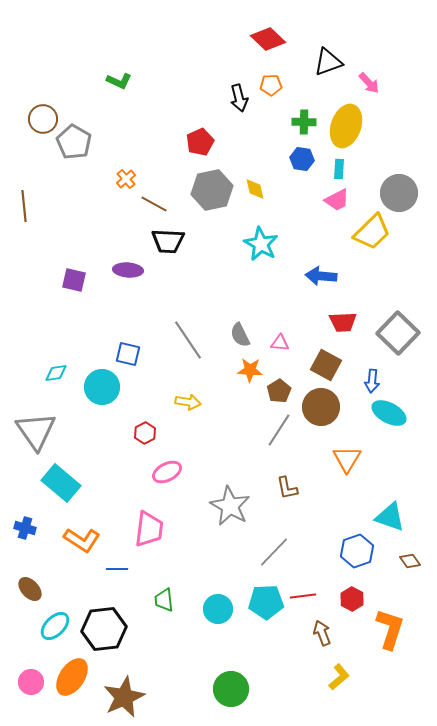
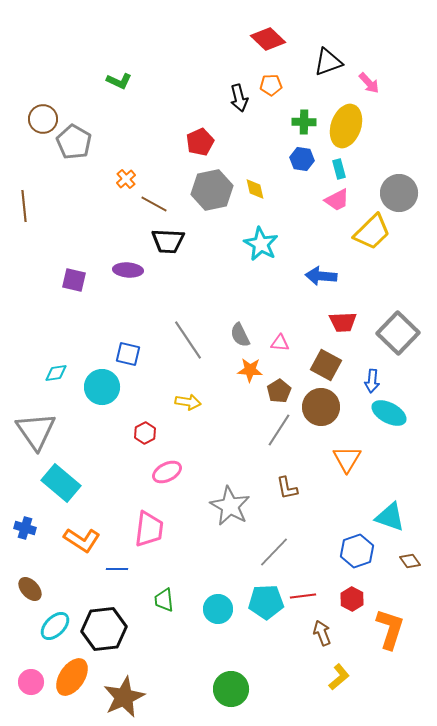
cyan rectangle at (339, 169): rotated 18 degrees counterclockwise
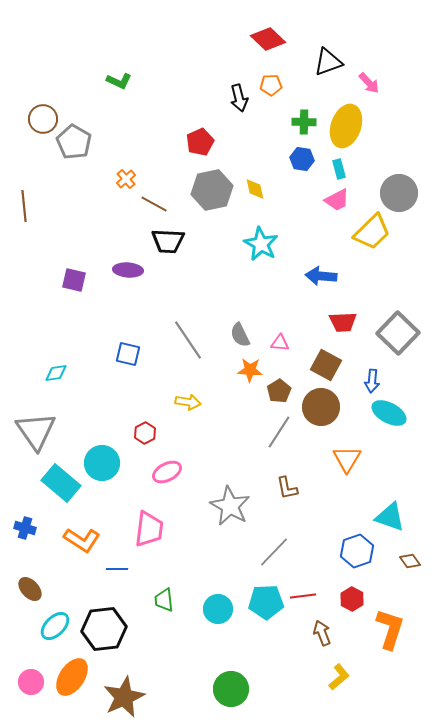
cyan circle at (102, 387): moved 76 px down
gray line at (279, 430): moved 2 px down
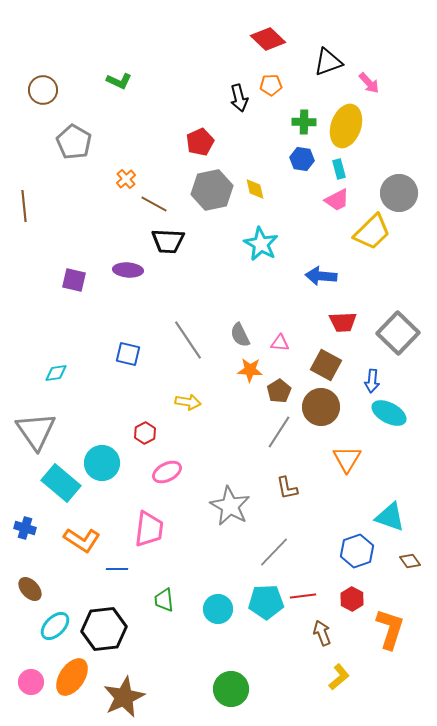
brown circle at (43, 119): moved 29 px up
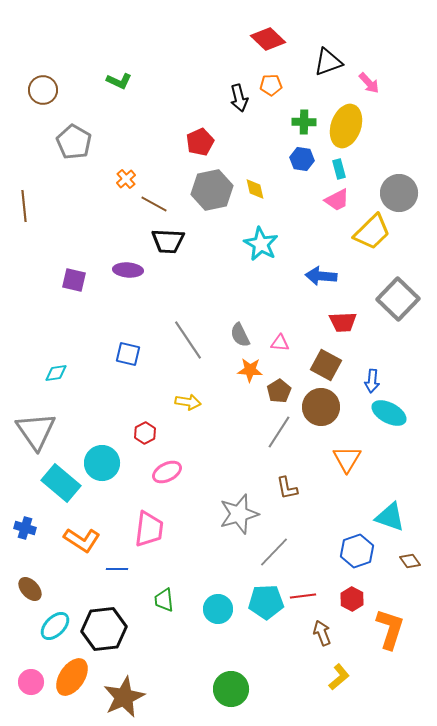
gray square at (398, 333): moved 34 px up
gray star at (230, 506): moved 9 px right, 8 px down; rotated 27 degrees clockwise
